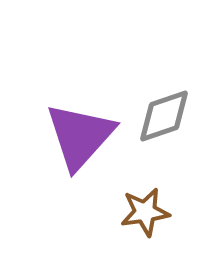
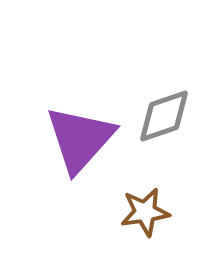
purple triangle: moved 3 px down
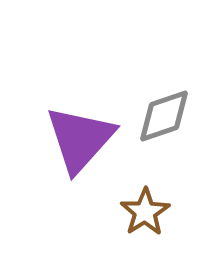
brown star: rotated 24 degrees counterclockwise
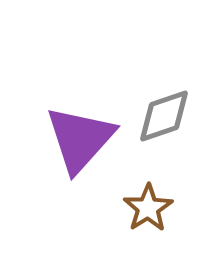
brown star: moved 3 px right, 4 px up
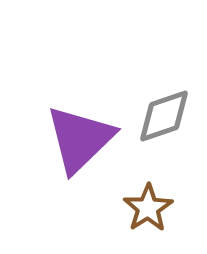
purple triangle: rotated 4 degrees clockwise
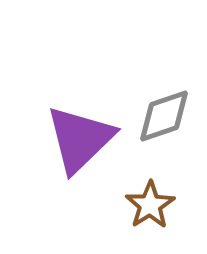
brown star: moved 2 px right, 3 px up
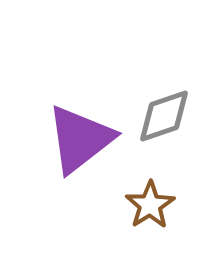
purple triangle: rotated 6 degrees clockwise
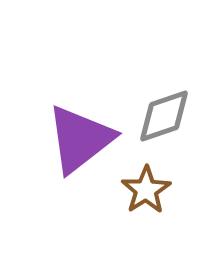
brown star: moved 4 px left, 15 px up
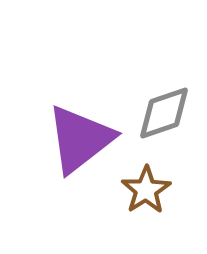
gray diamond: moved 3 px up
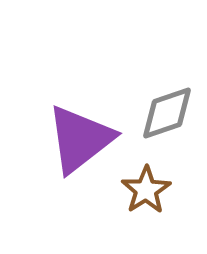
gray diamond: moved 3 px right
